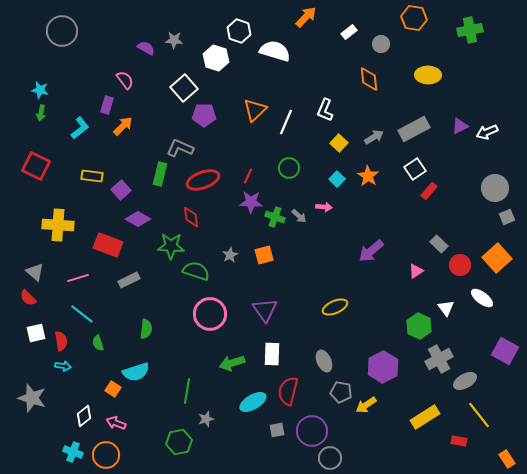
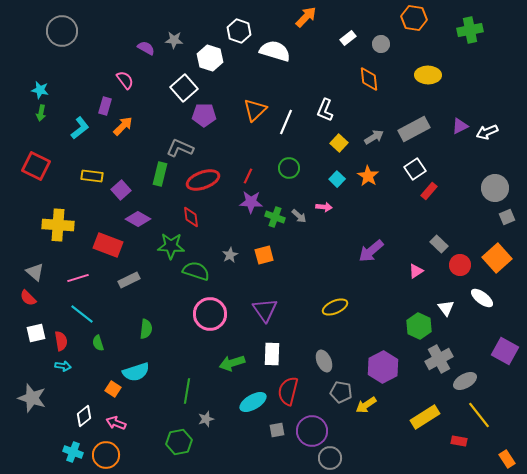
white rectangle at (349, 32): moved 1 px left, 6 px down
white hexagon at (216, 58): moved 6 px left
purple rectangle at (107, 105): moved 2 px left, 1 px down
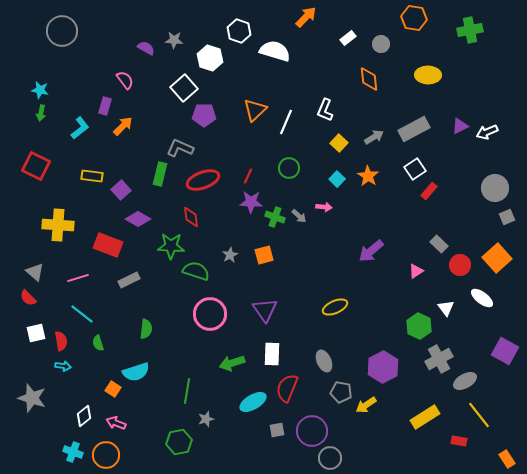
red semicircle at (288, 391): moved 1 px left, 3 px up; rotated 8 degrees clockwise
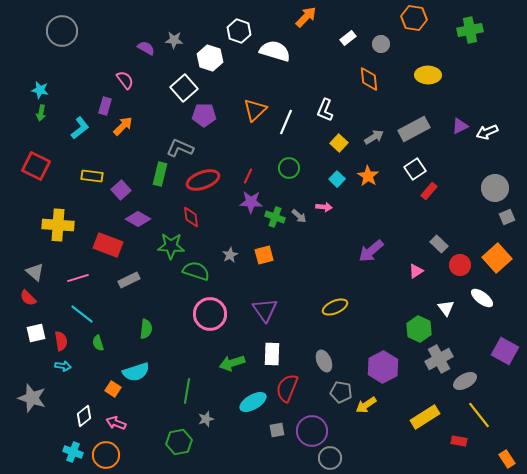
green hexagon at (419, 326): moved 3 px down
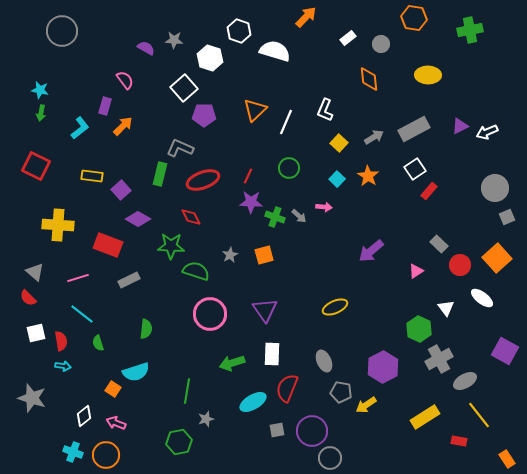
red diamond at (191, 217): rotated 20 degrees counterclockwise
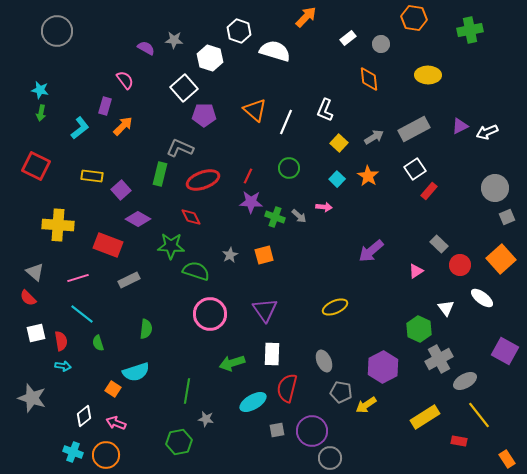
gray circle at (62, 31): moved 5 px left
orange triangle at (255, 110): rotated 35 degrees counterclockwise
orange square at (497, 258): moved 4 px right, 1 px down
red semicircle at (287, 388): rotated 8 degrees counterclockwise
gray star at (206, 419): rotated 28 degrees clockwise
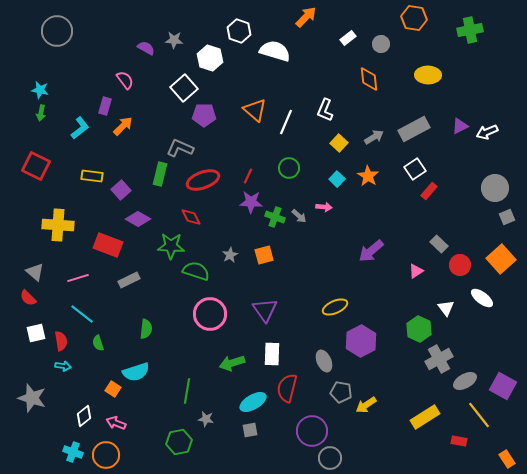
purple square at (505, 351): moved 2 px left, 35 px down
purple hexagon at (383, 367): moved 22 px left, 26 px up
gray square at (277, 430): moved 27 px left
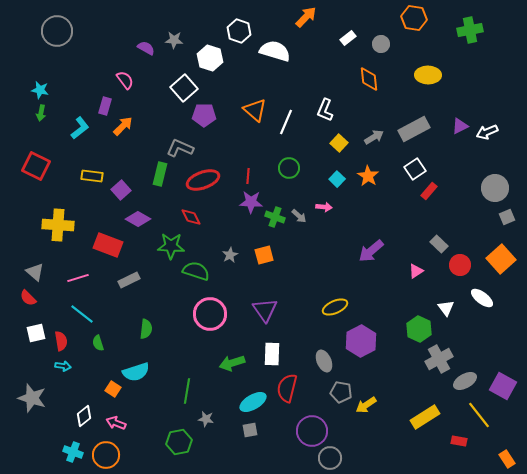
red line at (248, 176): rotated 21 degrees counterclockwise
